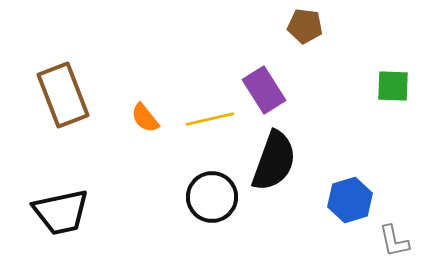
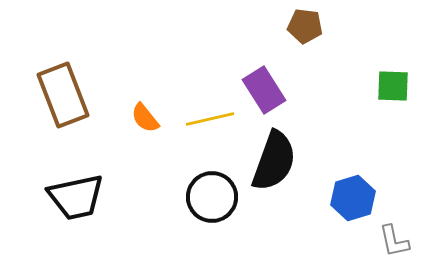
blue hexagon: moved 3 px right, 2 px up
black trapezoid: moved 15 px right, 15 px up
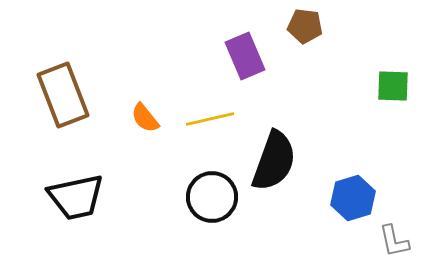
purple rectangle: moved 19 px left, 34 px up; rotated 9 degrees clockwise
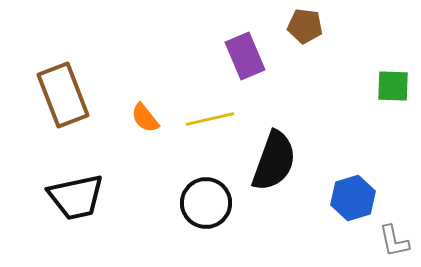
black circle: moved 6 px left, 6 px down
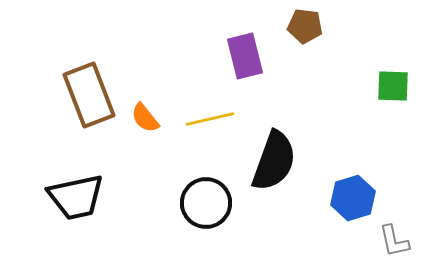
purple rectangle: rotated 9 degrees clockwise
brown rectangle: moved 26 px right
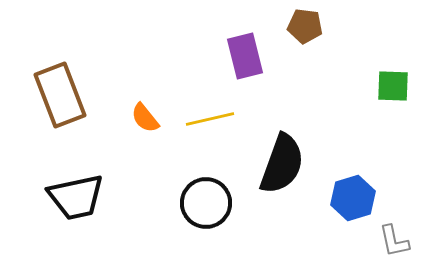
brown rectangle: moved 29 px left
black semicircle: moved 8 px right, 3 px down
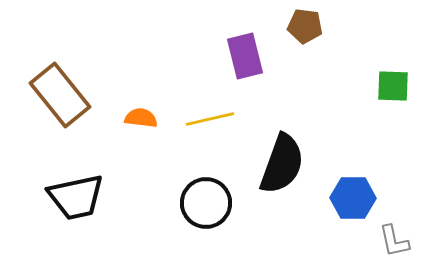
brown rectangle: rotated 18 degrees counterclockwise
orange semicircle: moved 4 px left; rotated 136 degrees clockwise
blue hexagon: rotated 18 degrees clockwise
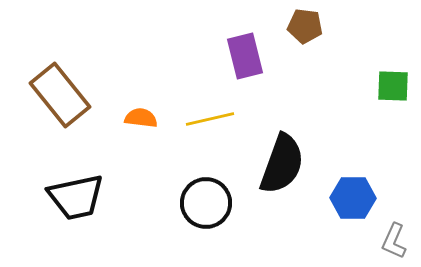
gray L-shape: rotated 36 degrees clockwise
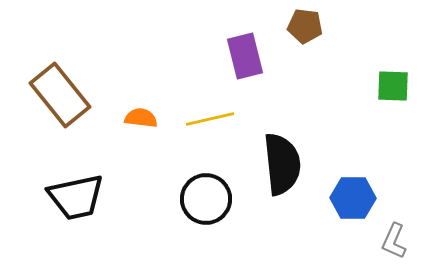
black semicircle: rotated 26 degrees counterclockwise
black circle: moved 4 px up
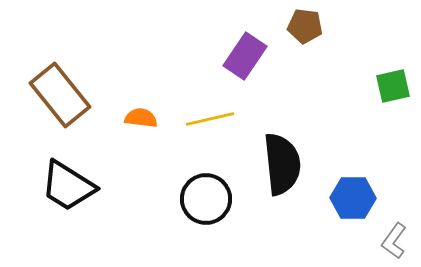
purple rectangle: rotated 48 degrees clockwise
green square: rotated 15 degrees counterclockwise
black trapezoid: moved 8 px left, 11 px up; rotated 44 degrees clockwise
gray L-shape: rotated 12 degrees clockwise
